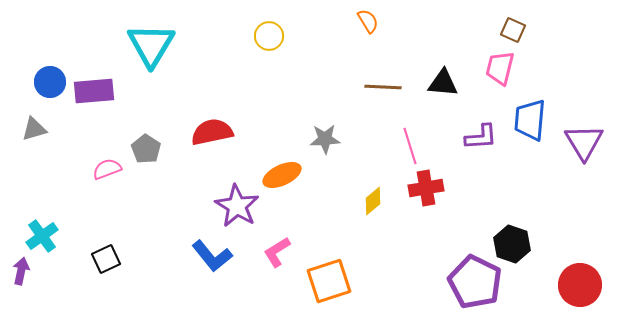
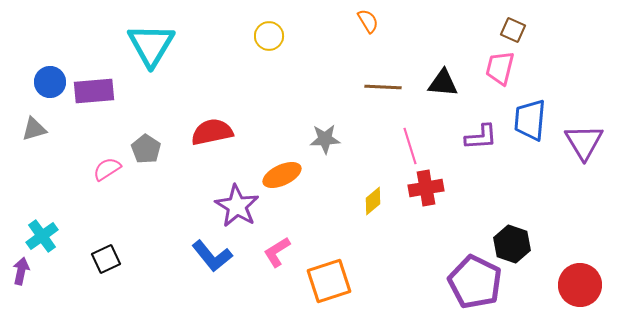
pink semicircle: rotated 12 degrees counterclockwise
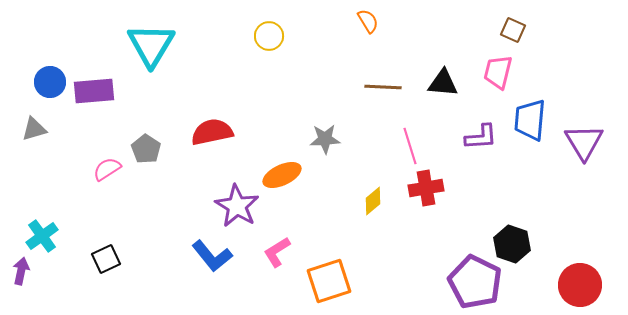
pink trapezoid: moved 2 px left, 4 px down
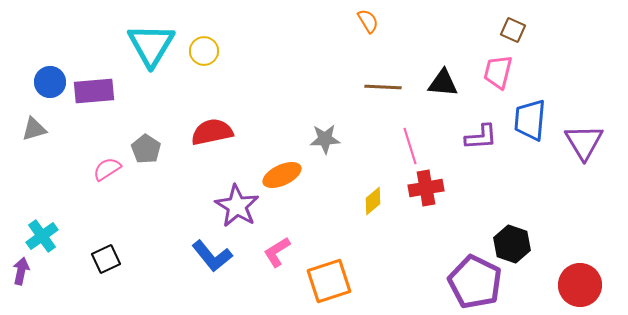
yellow circle: moved 65 px left, 15 px down
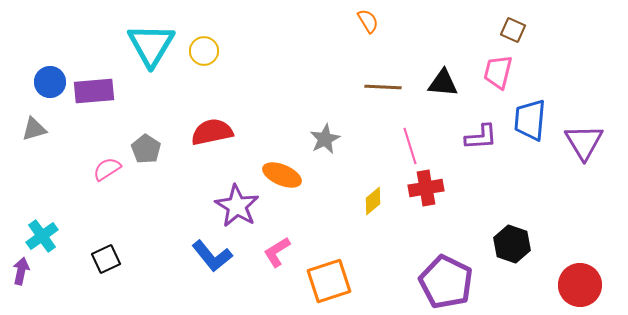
gray star: rotated 24 degrees counterclockwise
orange ellipse: rotated 48 degrees clockwise
purple pentagon: moved 29 px left
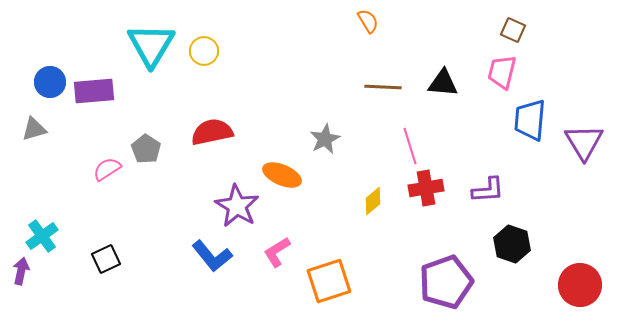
pink trapezoid: moved 4 px right
purple L-shape: moved 7 px right, 53 px down
purple pentagon: rotated 26 degrees clockwise
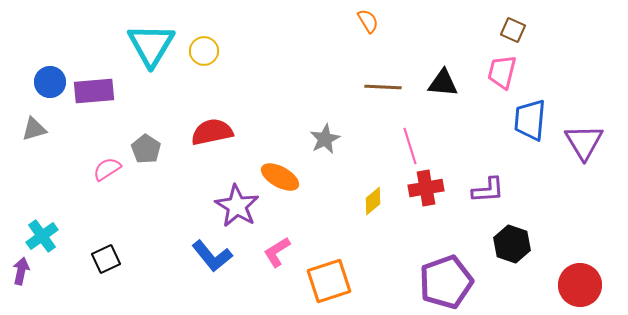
orange ellipse: moved 2 px left, 2 px down; rotated 6 degrees clockwise
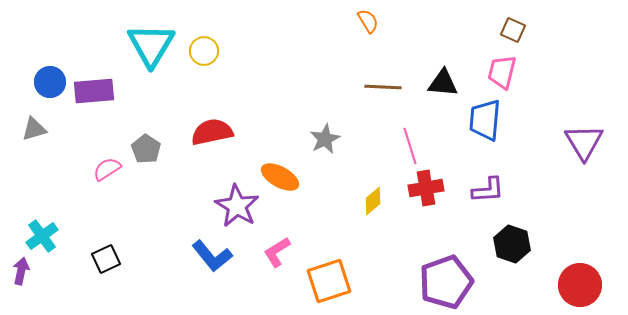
blue trapezoid: moved 45 px left
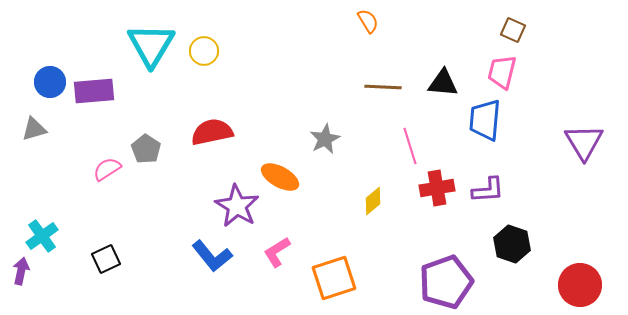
red cross: moved 11 px right
orange square: moved 5 px right, 3 px up
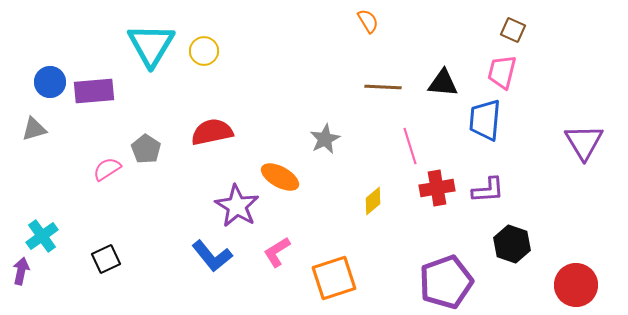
red circle: moved 4 px left
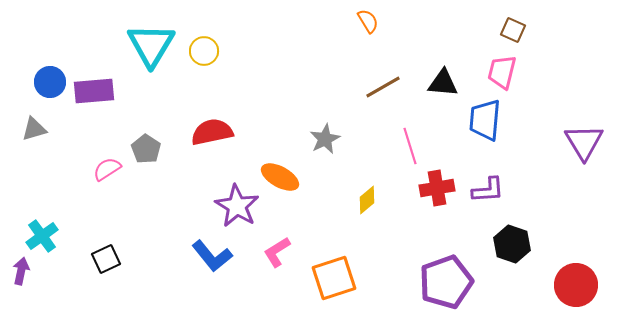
brown line: rotated 33 degrees counterclockwise
yellow diamond: moved 6 px left, 1 px up
